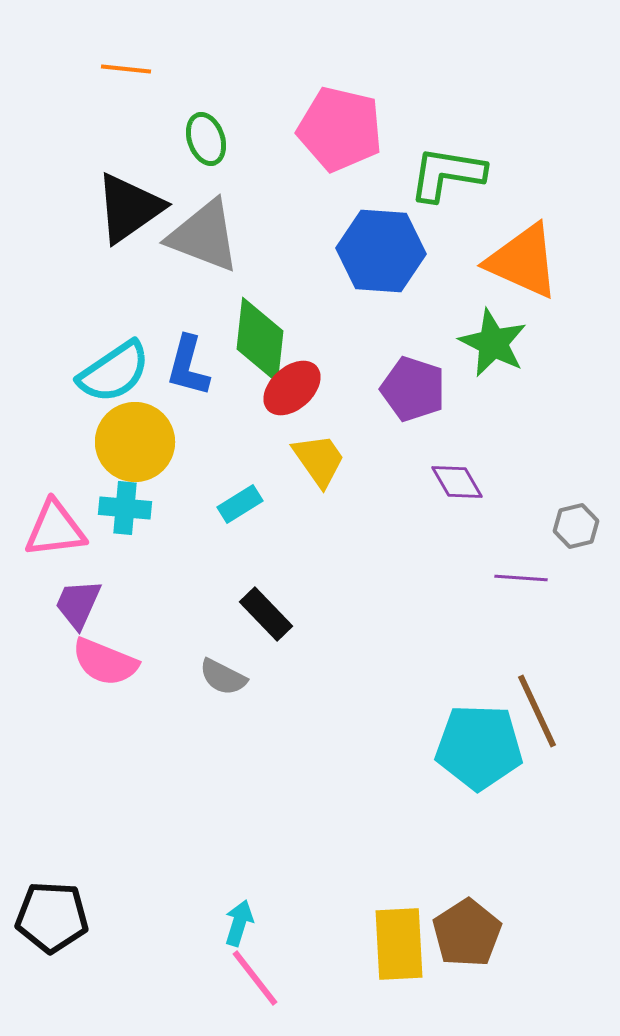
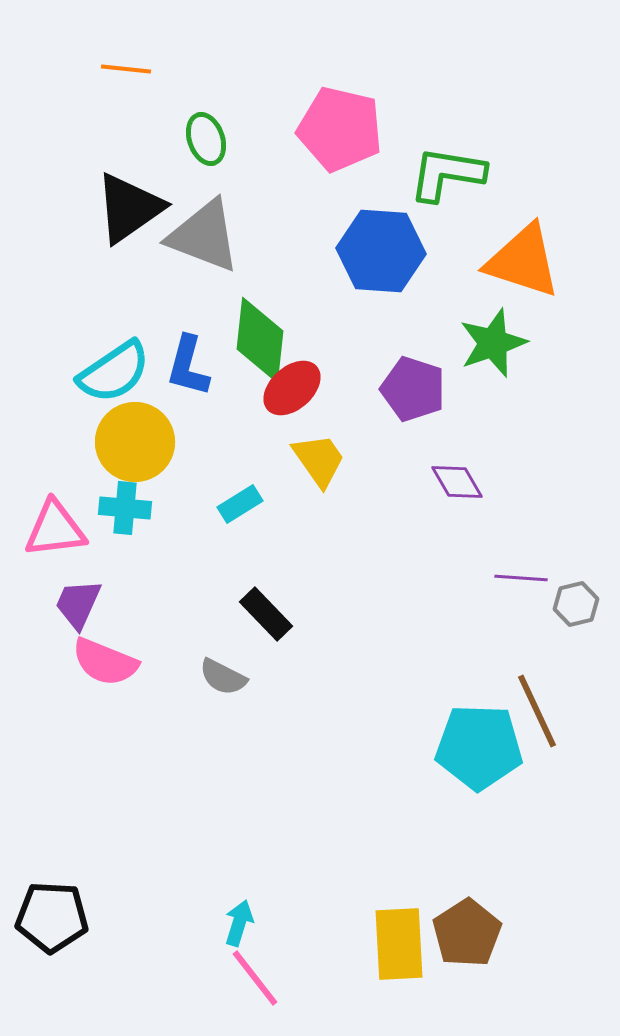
orange triangle: rotated 6 degrees counterclockwise
green star: rotated 26 degrees clockwise
gray hexagon: moved 78 px down
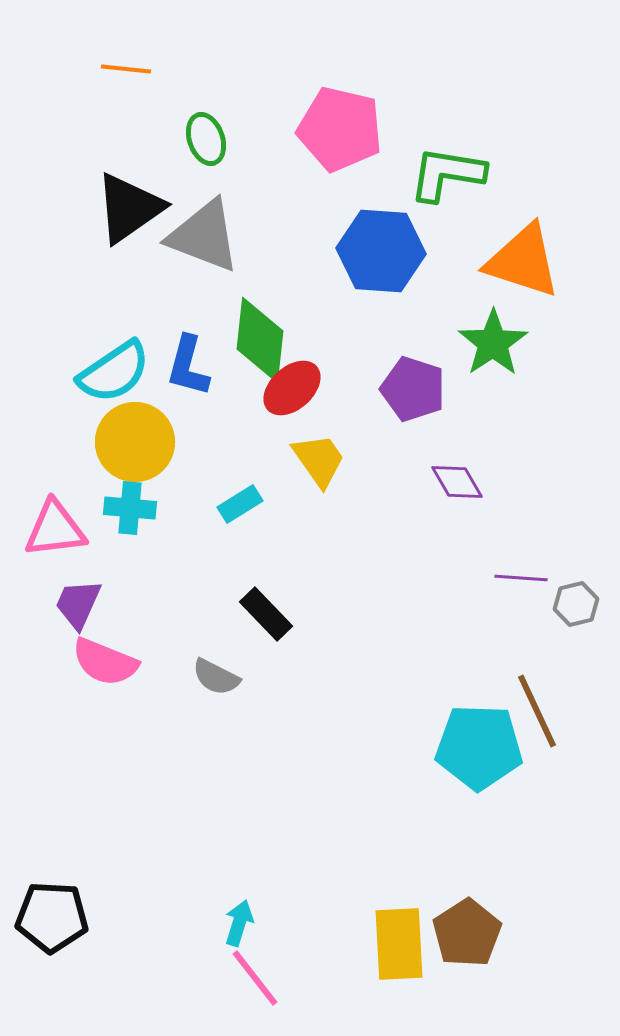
green star: rotated 14 degrees counterclockwise
cyan cross: moved 5 px right
gray semicircle: moved 7 px left
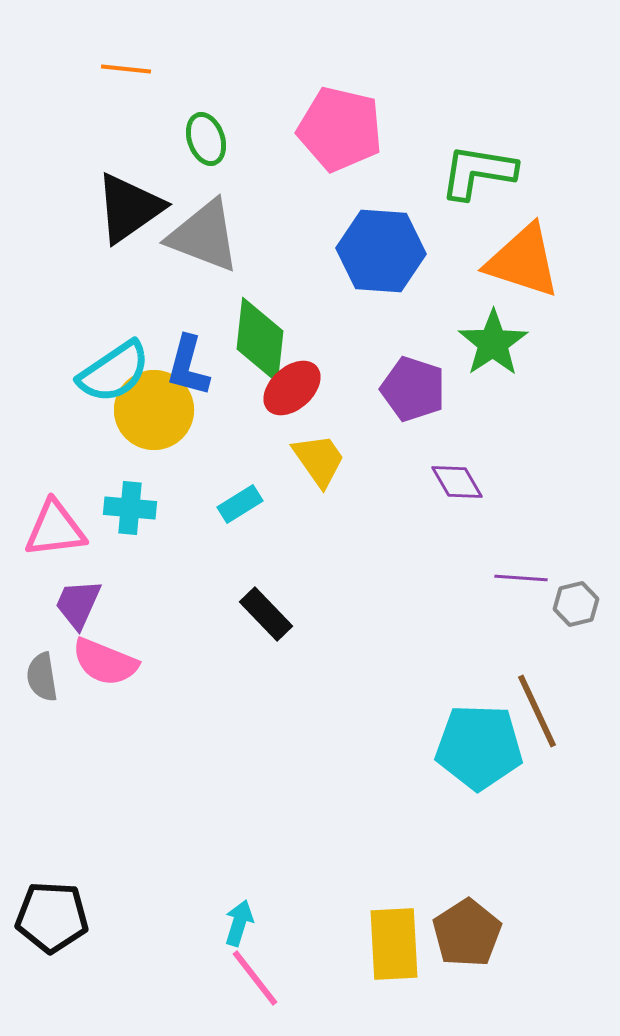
green L-shape: moved 31 px right, 2 px up
yellow circle: moved 19 px right, 32 px up
gray semicircle: moved 174 px left; rotated 54 degrees clockwise
yellow rectangle: moved 5 px left
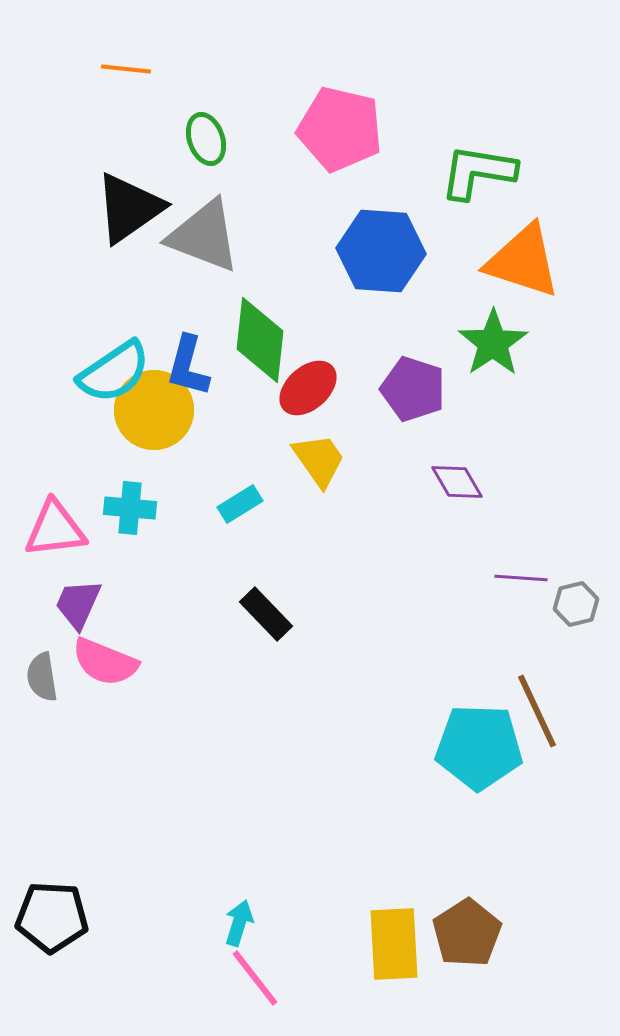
red ellipse: moved 16 px right
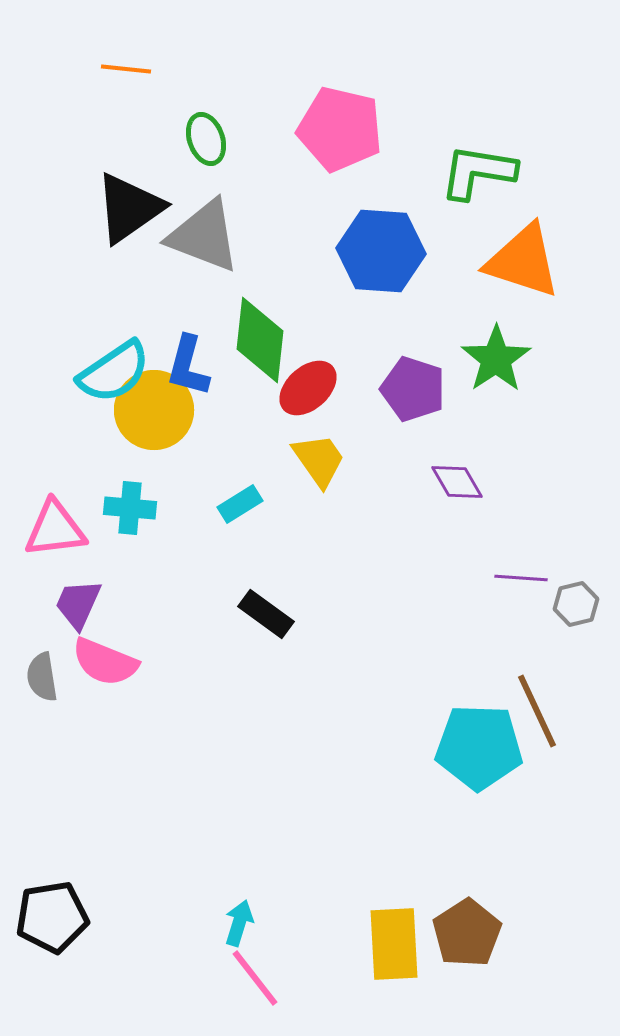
green star: moved 3 px right, 16 px down
black rectangle: rotated 10 degrees counterclockwise
black pentagon: rotated 12 degrees counterclockwise
